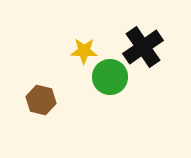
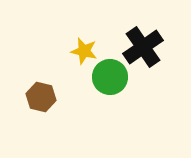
yellow star: rotated 12 degrees clockwise
brown hexagon: moved 3 px up
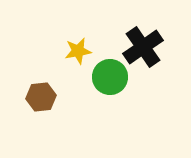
yellow star: moved 6 px left; rotated 24 degrees counterclockwise
brown hexagon: rotated 20 degrees counterclockwise
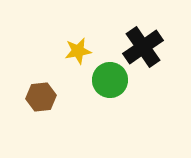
green circle: moved 3 px down
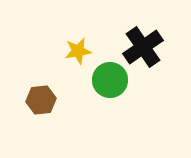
brown hexagon: moved 3 px down
